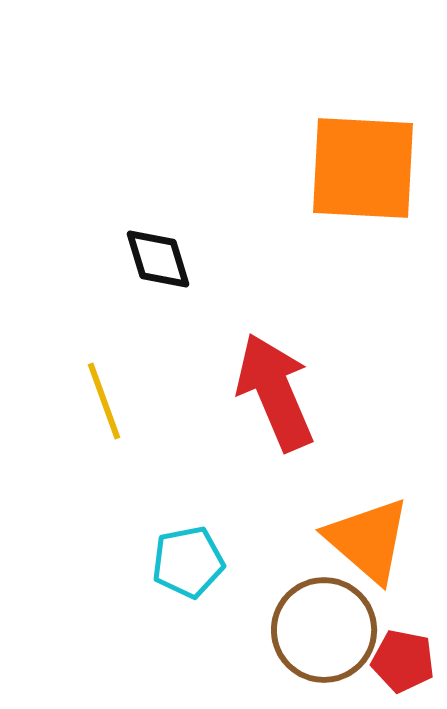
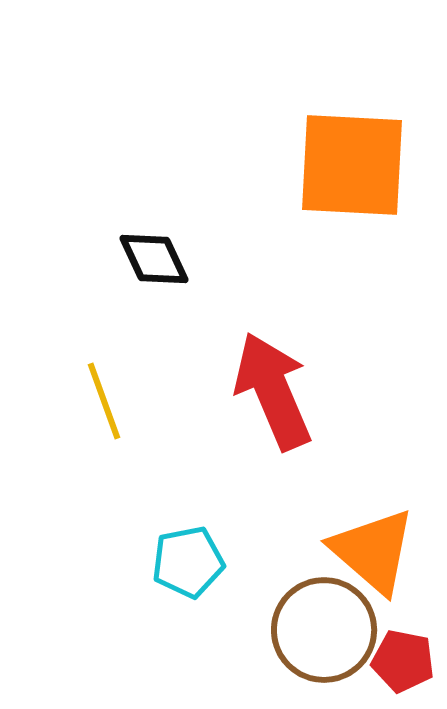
orange square: moved 11 px left, 3 px up
black diamond: moved 4 px left; rotated 8 degrees counterclockwise
red arrow: moved 2 px left, 1 px up
orange triangle: moved 5 px right, 11 px down
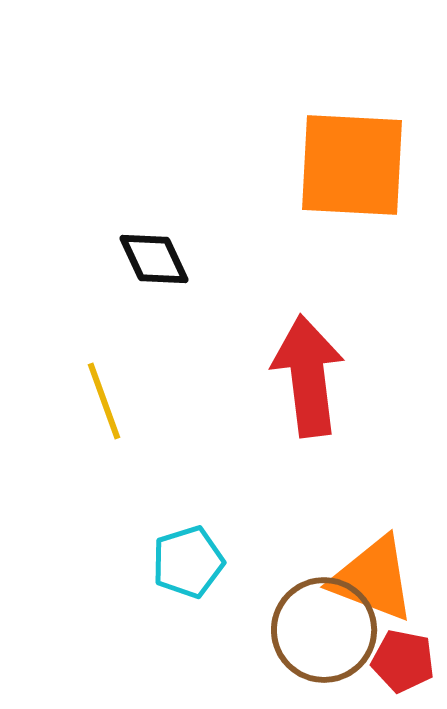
red arrow: moved 35 px right, 15 px up; rotated 16 degrees clockwise
orange triangle: moved 28 px down; rotated 20 degrees counterclockwise
cyan pentagon: rotated 6 degrees counterclockwise
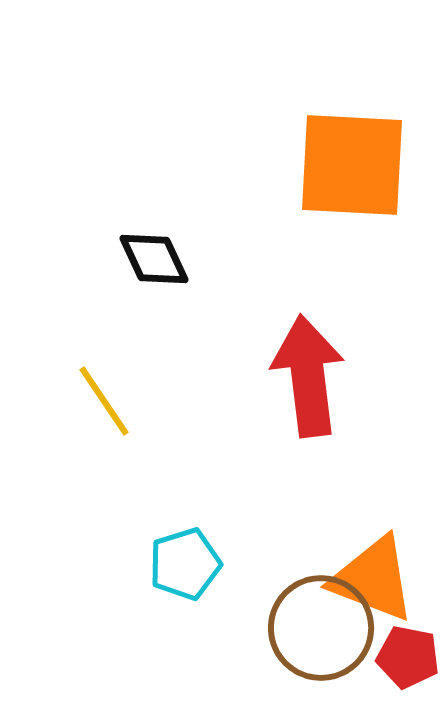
yellow line: rotated 14 degrees counterclockwise
cyan pentagon: moved 3 px left, 2 px down
brown circle: moved 3 px left, 2 px up
red pentagon: moved 5 px right, 4 px up
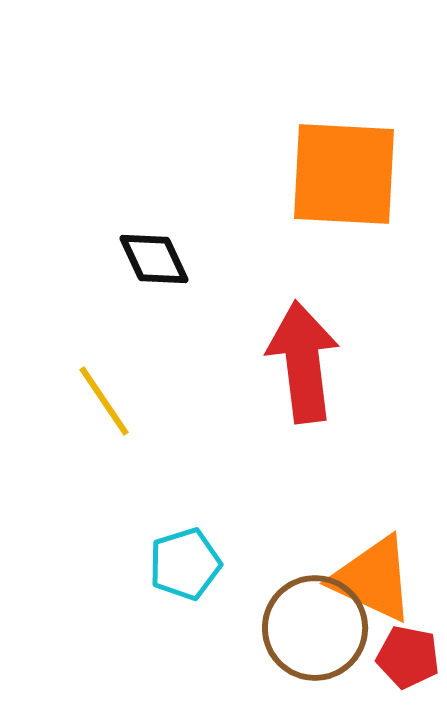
orange square: moved 8 px left, 9 px down
red arrow: moved 5 px left, 14 px up
orange triangle: rotated 4 degrees clockwise
brown circle: moved 6 px left
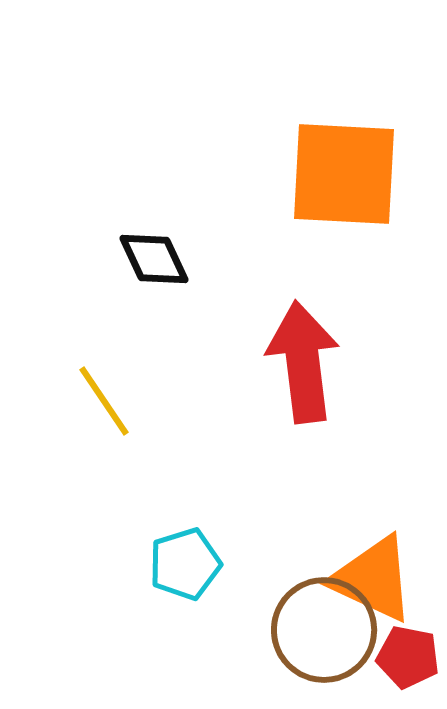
brown circle: moved 9 px right, 2 px down
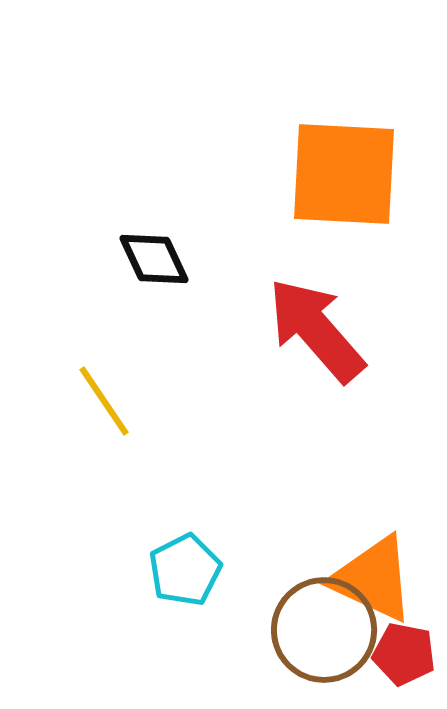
red arrow: moved 13 px right, 32 px up; rotated 34 degrees counterclockwise
cyan pentagon: moved 6 px down; rotated 10 degrees counterclockwise
red pentagon: moved 4 px left, 3 px up
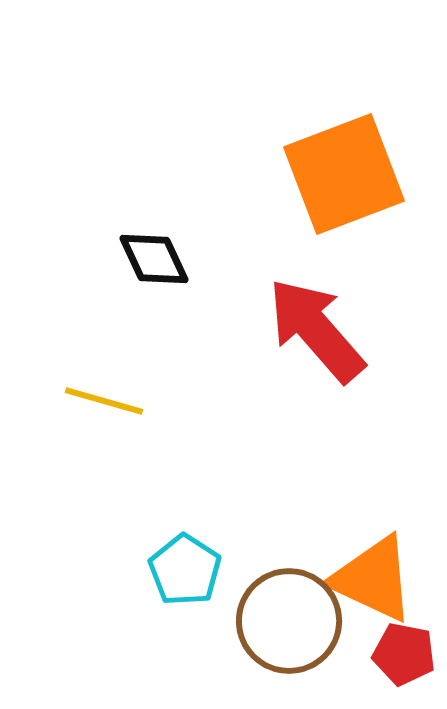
orange square: rotated 24 degrees counterclockwise
yellow line: rotated 40 degrees counterclockwise
cyan pentagon: rotated 12 degrees counterclockwise
brown circle: moved 35 px left, 9 px up
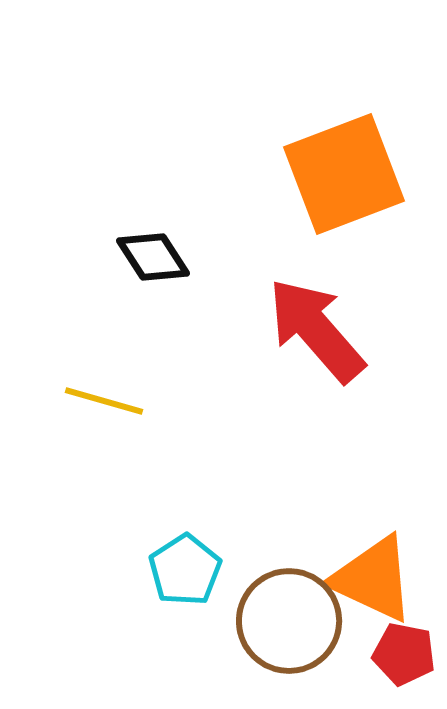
black diamond: moved 1 px left, 2 px up; rotated 8 degrees counterclockwise
cyan pentagon: rotated 6 degrees clockwise
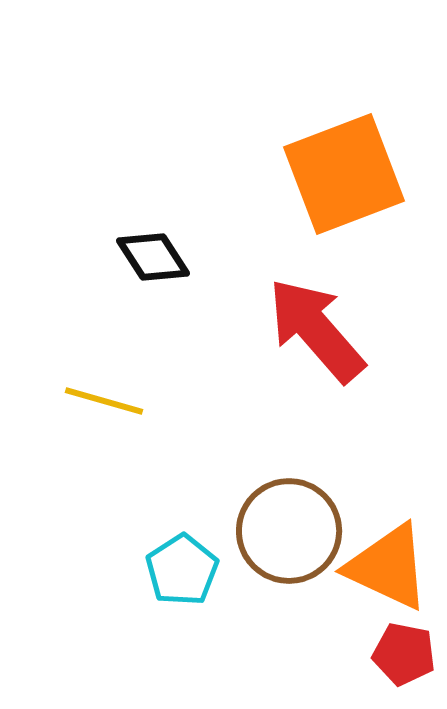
cyan pentagon: moved 3 px left
orange triangle: moved 15 px right, 12 px up
brown circle: moved 90 px up
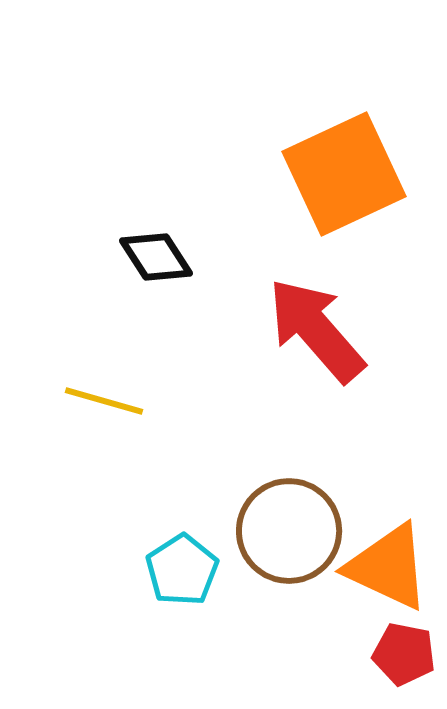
orange square: rotated 4 degrees counterclockwise
black diamond: moved 3 px right
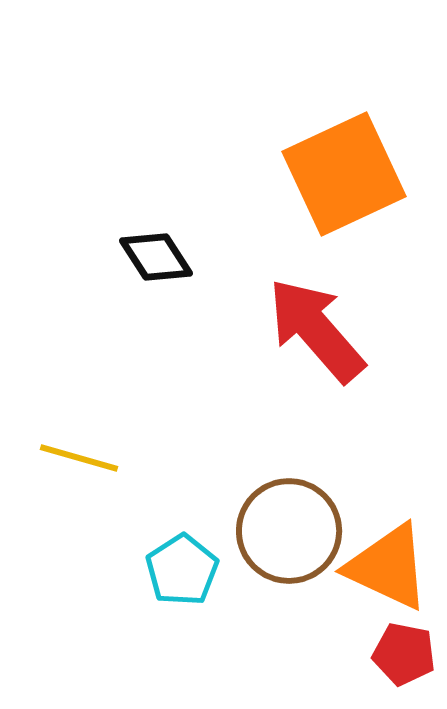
yellow line: moved 25 px left, 57 px down
